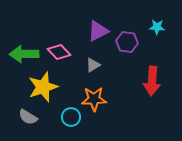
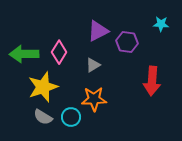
cyan star: moved 4 px right, 3 px up
pink diamond: rotated 75 degrees clockwise
gray semicircle: moved 15 px right
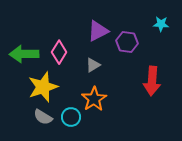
orange star: rotated 30 degrees counterclockwise
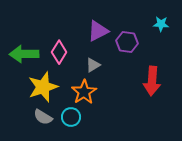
orange star: moved 10 px left, 7 px up
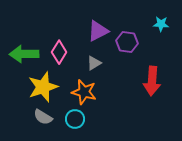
gray triangle: moved 1 px right, 2 px up
orange star: rotated 25 degrees counterclockwise
cyan circle: moved 4 px right, 2 px down
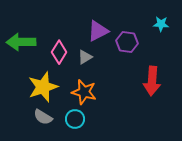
green arrow: moved 3 px left, 12 px up
gray triangle: moved 9 px left, 6 px up
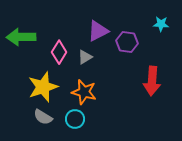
green arrow: moved 5 px up
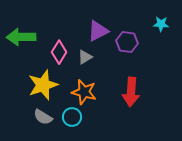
red arrow: moved 21 px left, 11 px down
yellow star: moved 2 px up
cyan circle: moved 3 px left, 2 px up
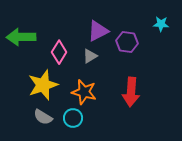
gray triangle: moved 5 px right, 1 px up
cyan circle: moved 1 px right, 1 px down
